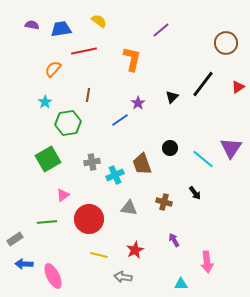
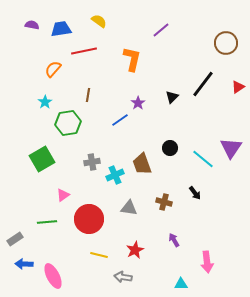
green square: moved 6 px left
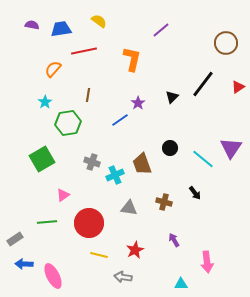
gray cross: rotated 28 degrees clockwise
red circle: moved 4 px down
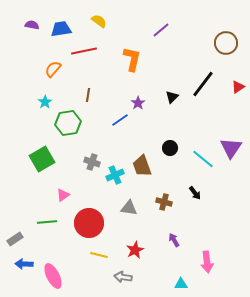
brown trapezoid: moved 2 px down
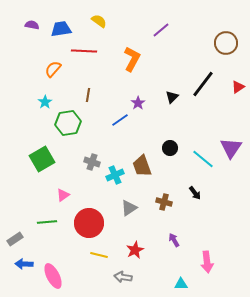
red line: rotated 15 degrees clockwise
orange L-shape: rotated 15 degrees clockwise
gray triangle: rotated 42 degrees counterclockwise
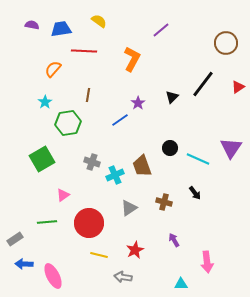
cyan line: moved 5 px left; rotated 15 degrees counterclockwise
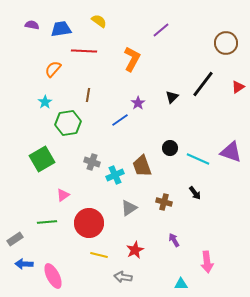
purple triangle: moved 4 px down; rotated 45 degrees counterclockwise
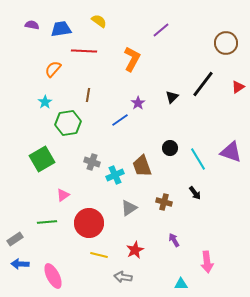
cyan line: rotated 35 degrees clockwise
blue arrow: moved 4 px left
